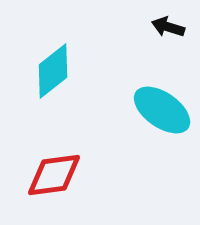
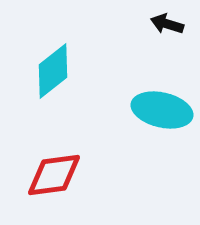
black arrow: moved 1 px left, 3 px up
cyan ellipse: rotated 22 degrees counterclockwise
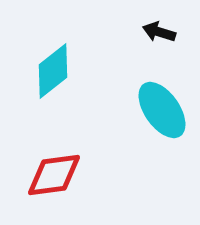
black arrow: moved 8 px left, 8 px down
cyan ellipse: rotated 42 degrees clockwise
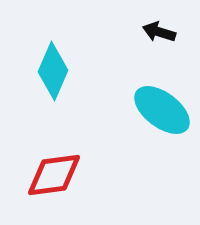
cyan diamond: rotated 28 degrees counterclockwise
cyan ellipse: rotated 18 degrees counterclockwise
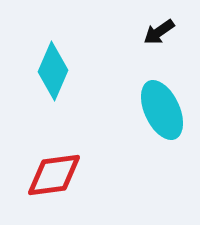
black arrow: rotated 52 degrees counterclockwise
cyan ellipse: rotated 28 degrees clockwise
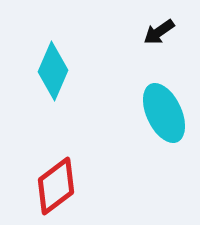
cyan ellipse: moved 2 px right, 3 px down
red diamond: moved 2 px right, 11 px down; rotated 30 degrees counterclockwise
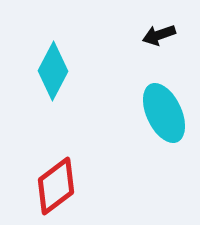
black arrow: moved 3 px down; rotated 16 degrees clockwise
cyan diamond: rotated 4 degrees clockwise
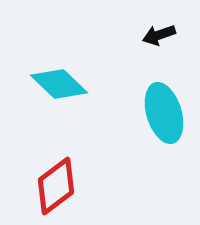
cyan diamond: moved 6 px right, 13 px down; rotated 74 degrees counterclockwise
cyan ellipse: rotated 8 degrees clockwise
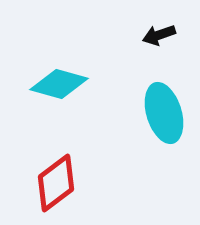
cyan diamond: rotated 28 degrees counterclockwise
red diamond: moved 3 px up
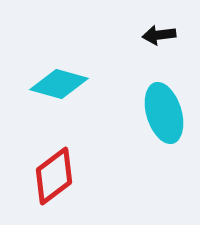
black arrow: rotated 12 degrees clockwise
red diamond: moved 2 px left, 7 px up
